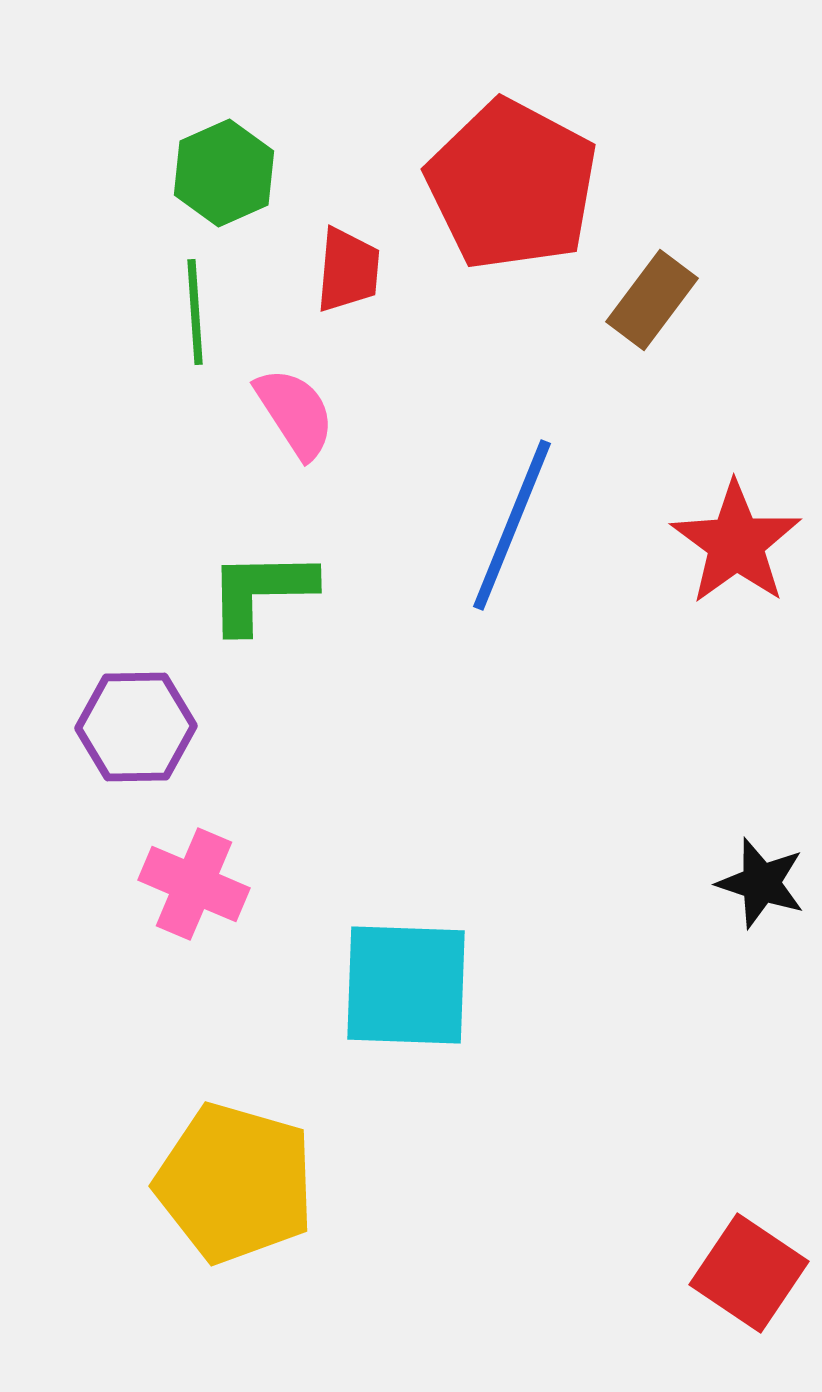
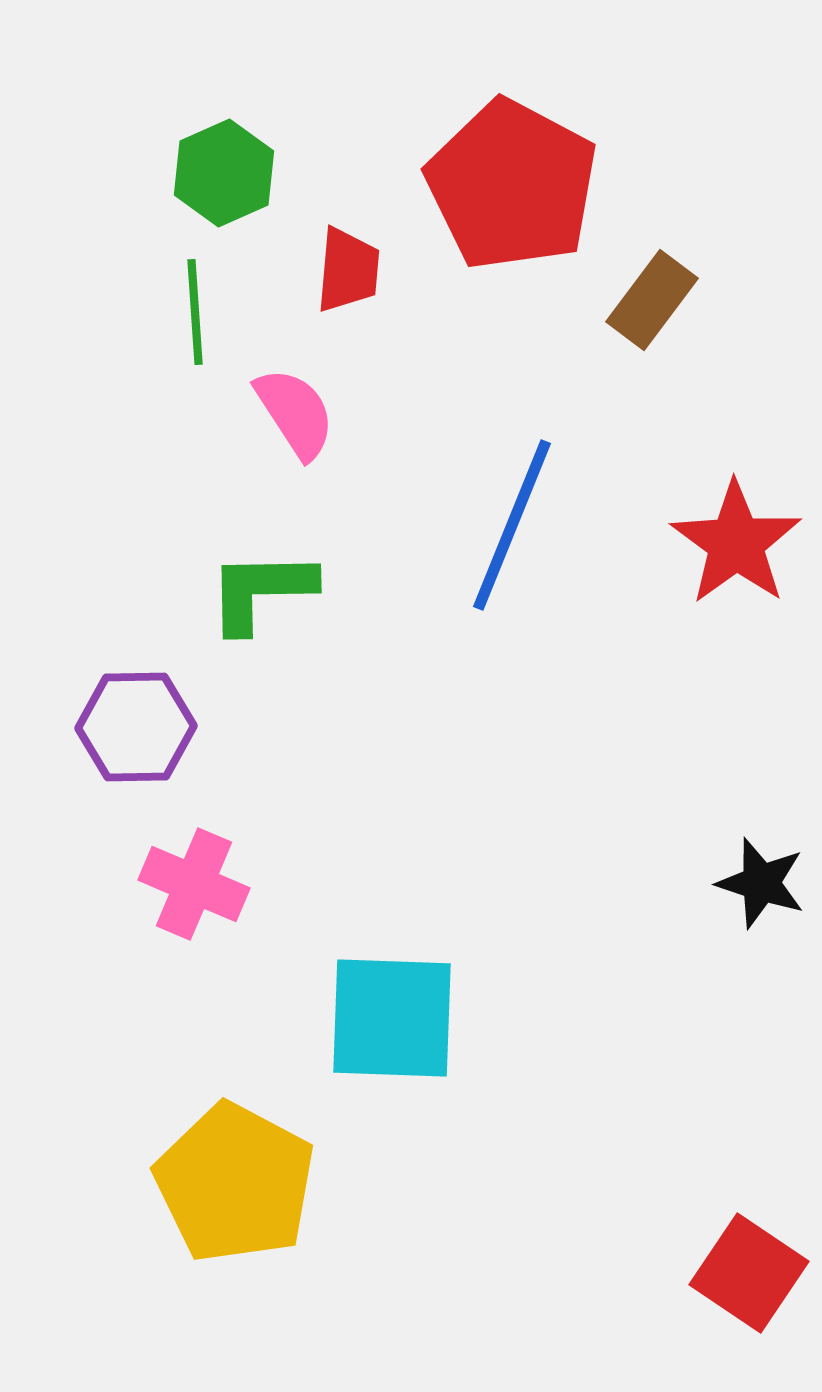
cyan square: moved 14 px left, 33 px down
yellow pentagon: rotated 12 degrees clockwise
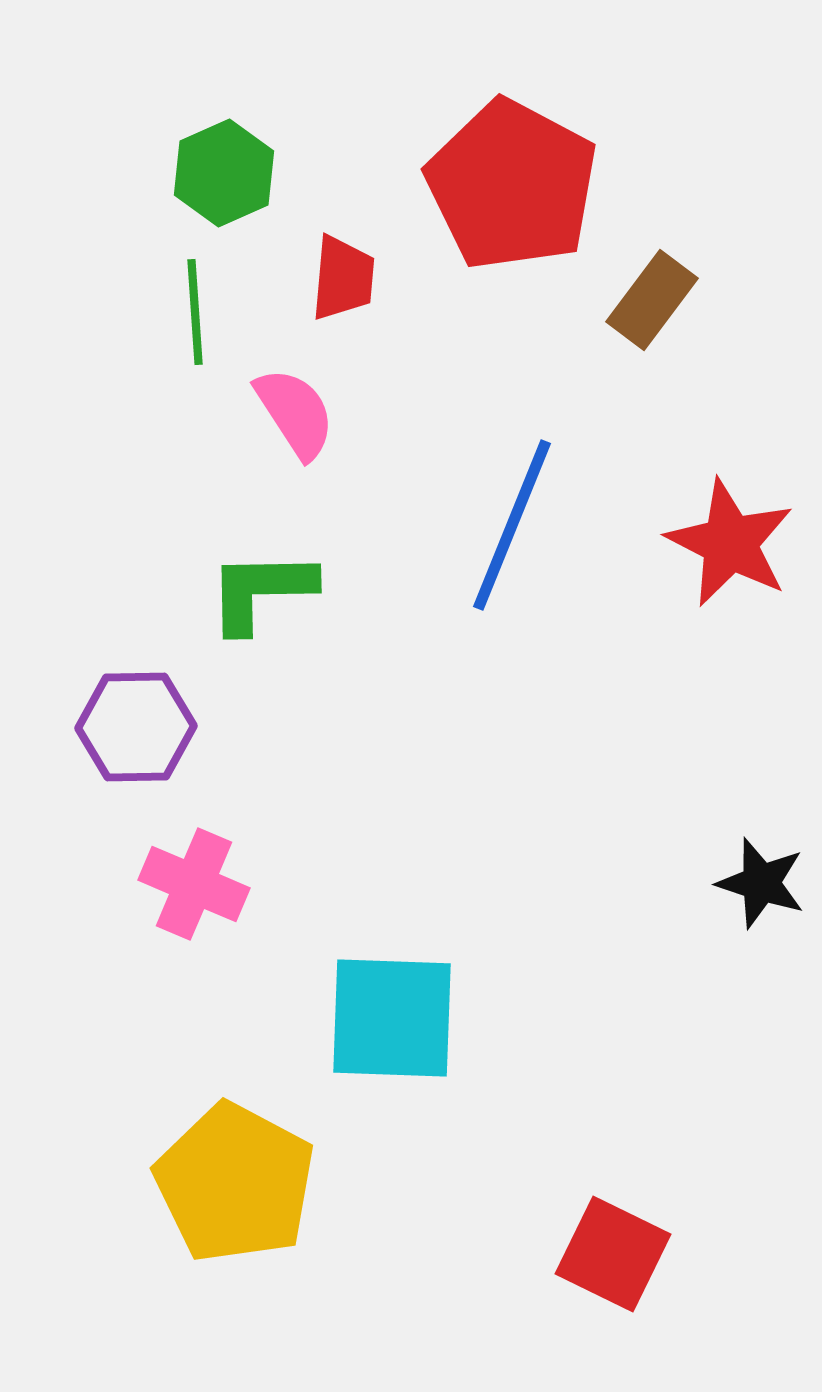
red trapezoid: moved 5 px left, 8 px down
red star: moved 6 px left; rotated 9 degrees counterclockwise
red square: moved 136 px left, 19 px up; rotated 8 degrees counterclockwise
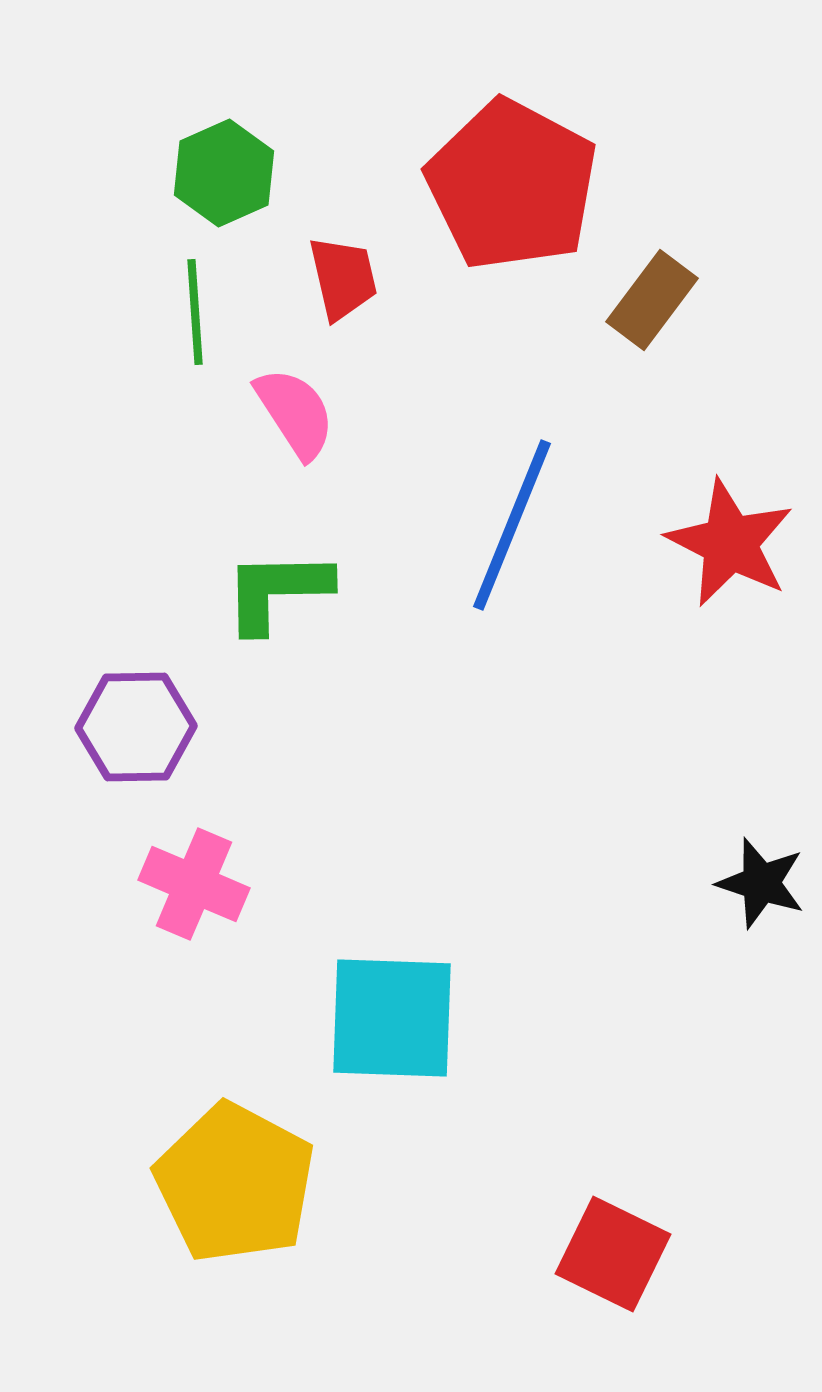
red trapezoid: rotated 18 degrees counterclockwise
green L-shape: moved 16 px right
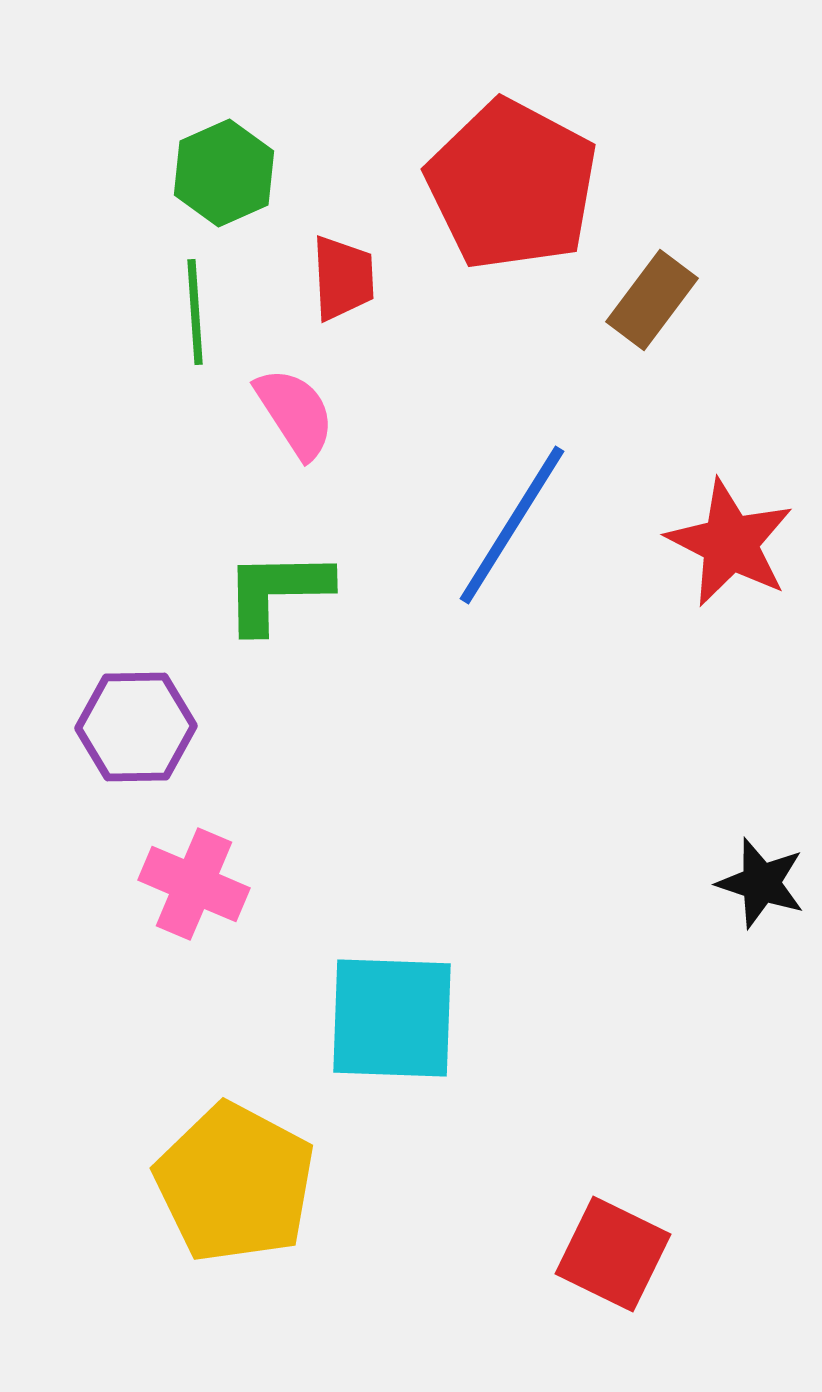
red trapezoid: rotated 10 degrees clockwise
blue line: rotated 10 degrees clockwise
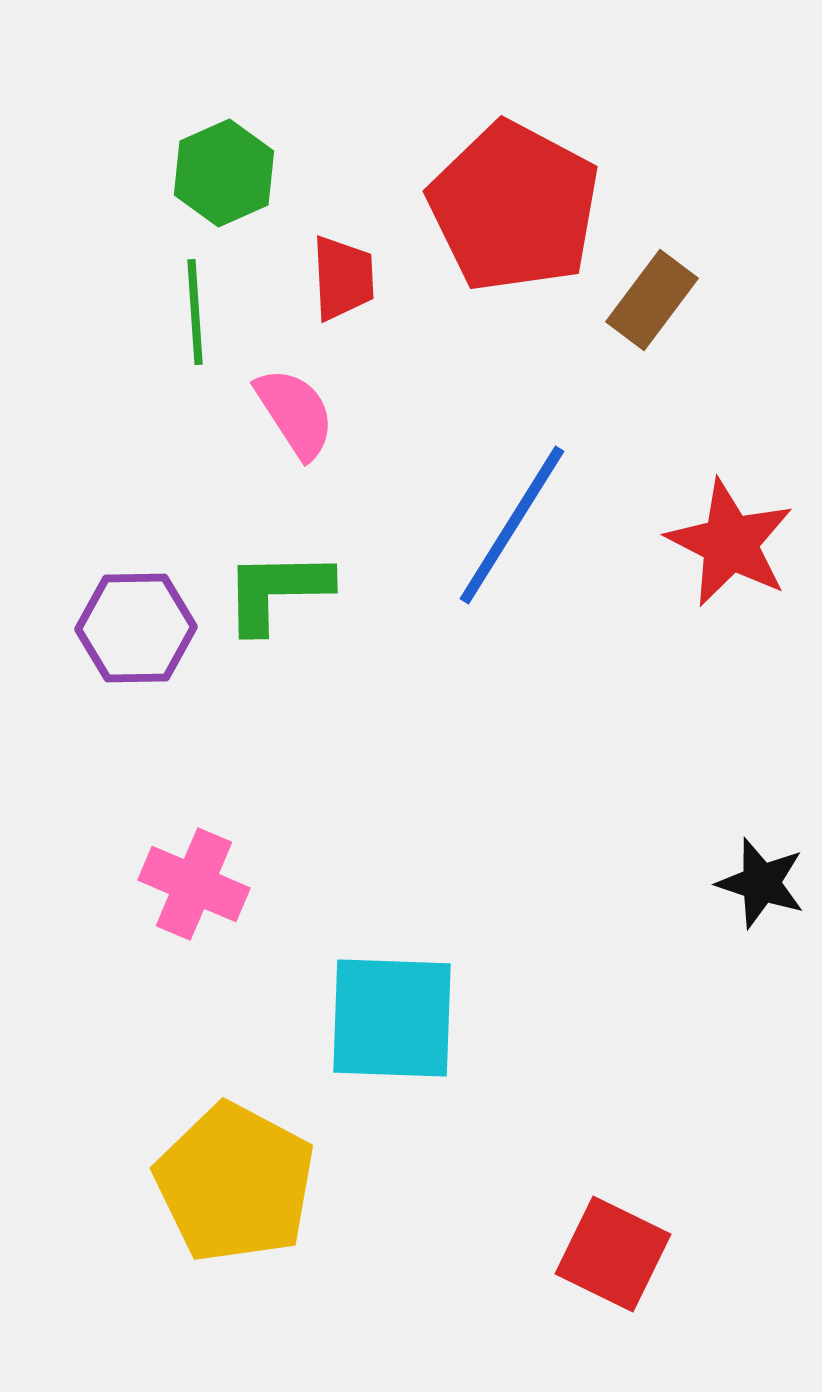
red pentagon: moved 2 px right, 22 px down
purple hexagon: moved 99 px up
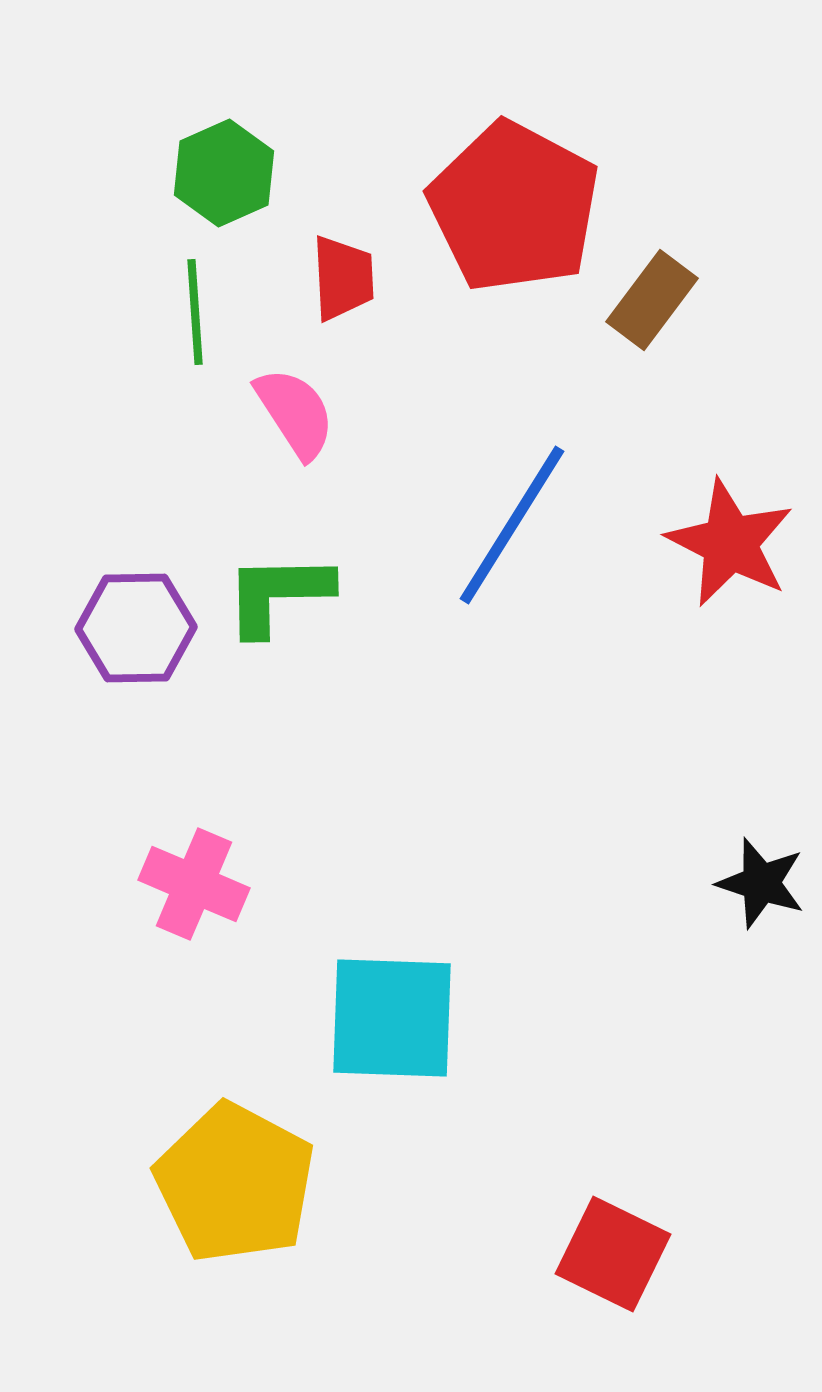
green L-shape: moved 1 px right, 3 px down
